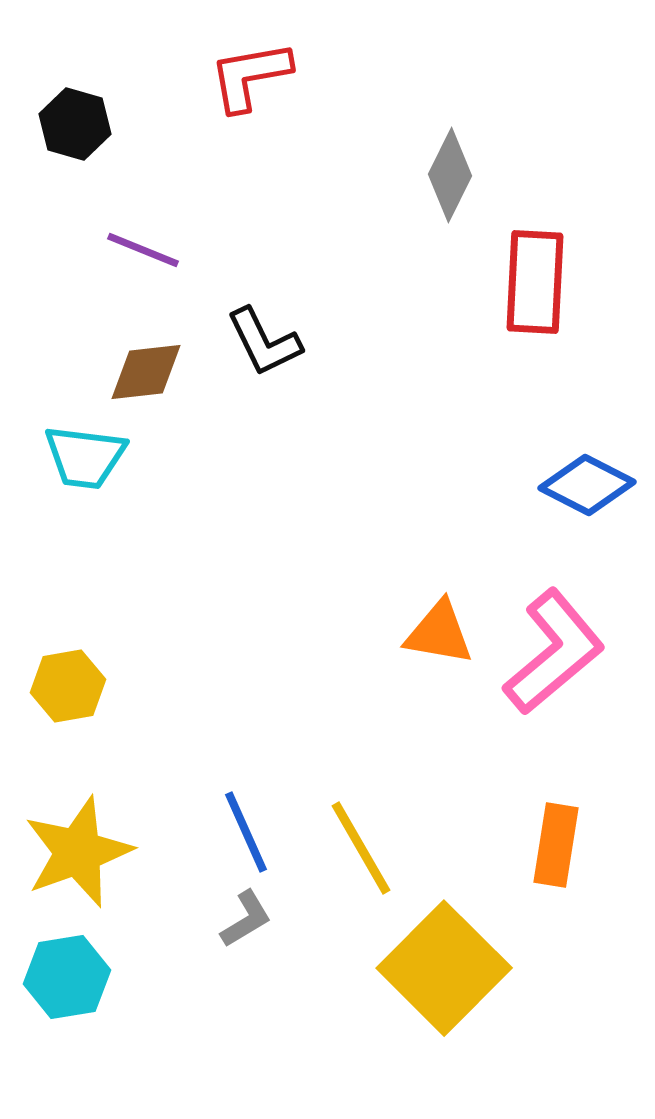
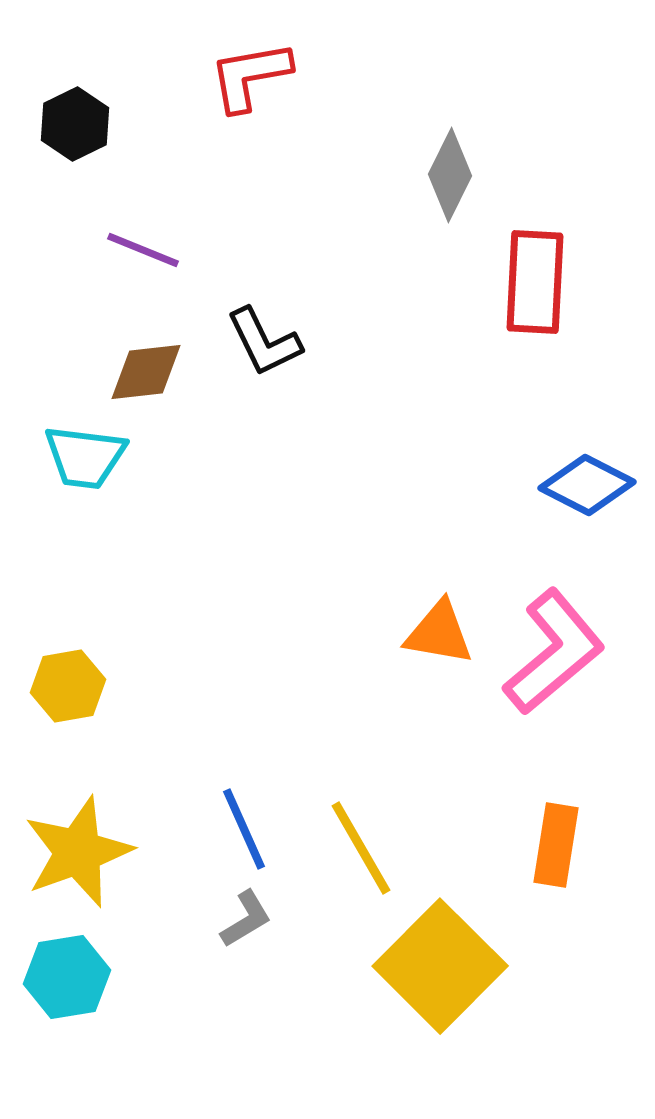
black hexagon: rotated 18 degrees clockwise
blue line: moved 2 px left, 3 px up
yellow square: moved 4 px left, 2 px up
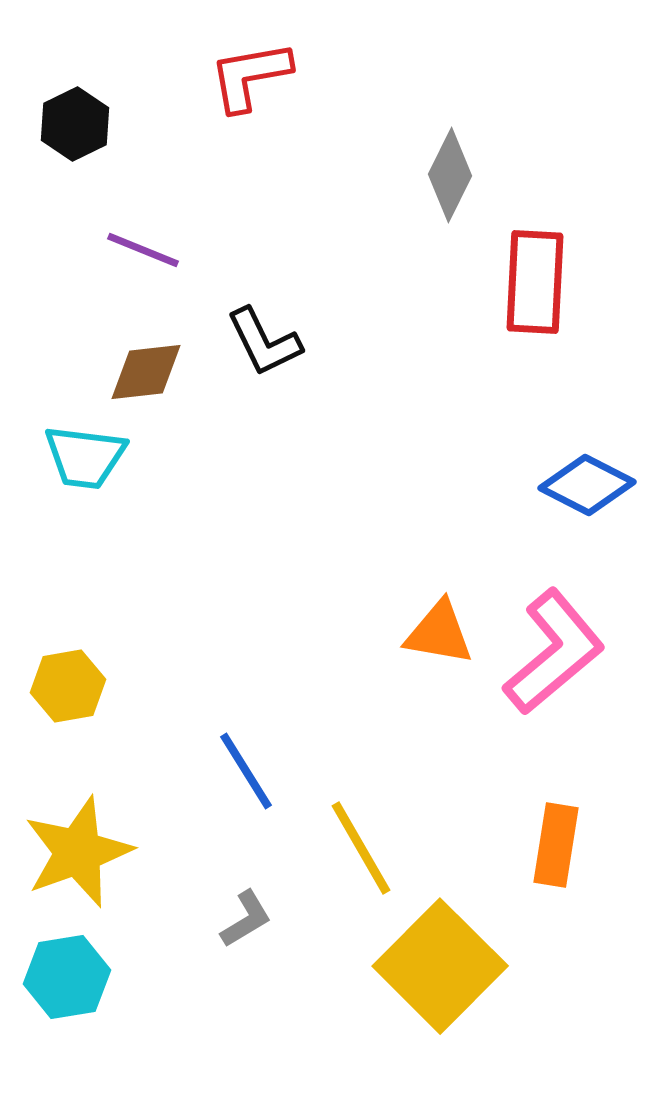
blue line: moved 2 px right, 58 px up; rotated 8 degrees counterclockwise
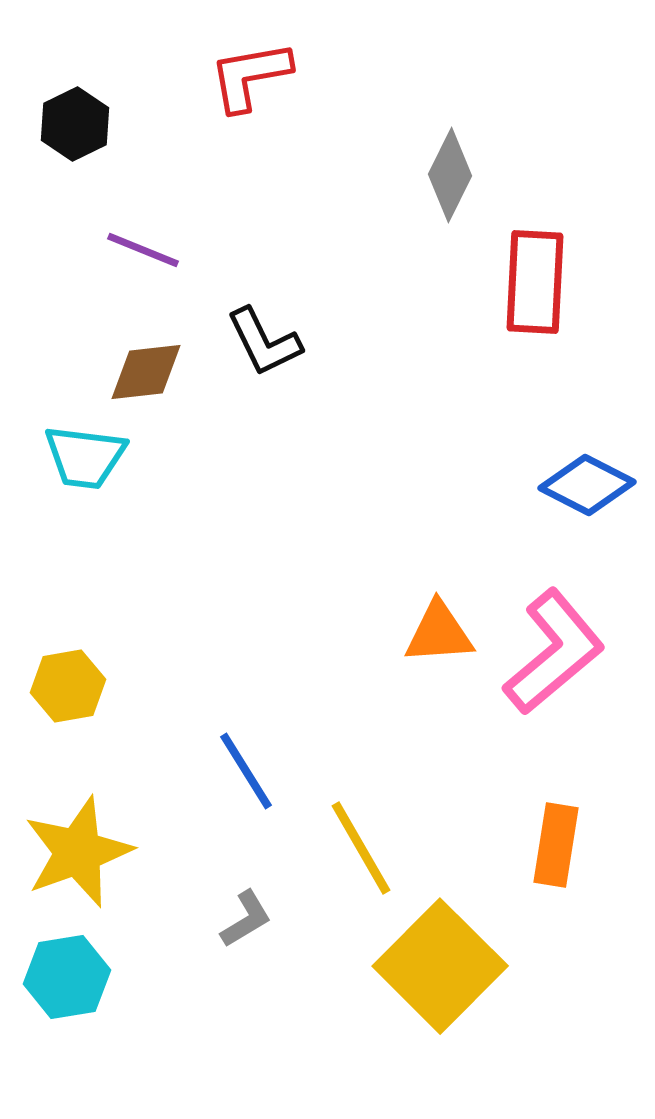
orange triangle: rotated 14 degrees counterclockwise
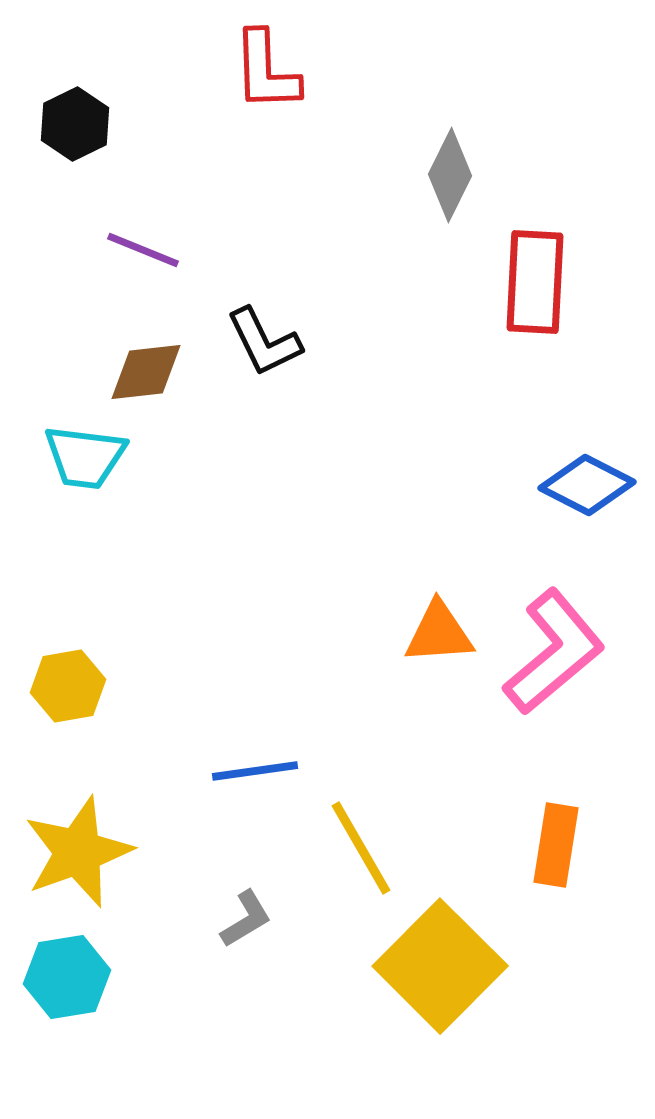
red L-shape: moved 16 px right, 5 px up; rotated 82 degrees counterclockwise
blue line: moved 9 px right; rotated 66 degrees counterclockwise
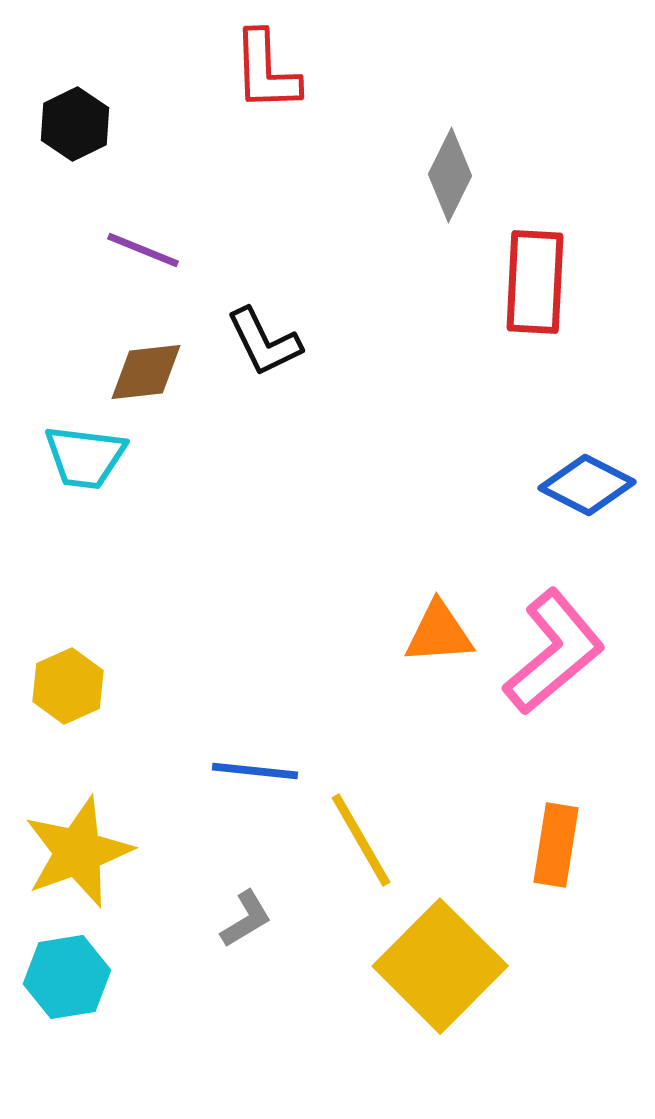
yellow hexagon: rotated 14 degrees counterclockwise
blue line: rotated 14 degrees clockwise
yellow line: moved 8 px up
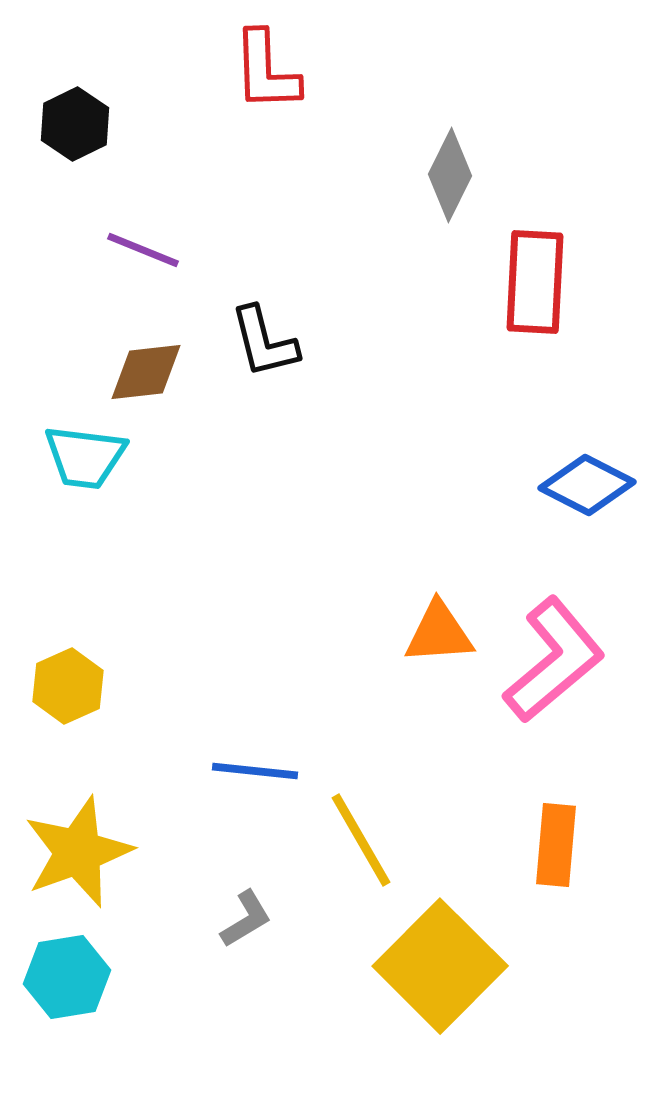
black L-shape: rotated 12 degrees clockwise
pink L-shape: moved 8 px down
orange rectangle: rotated 4 degrees counterclockwise
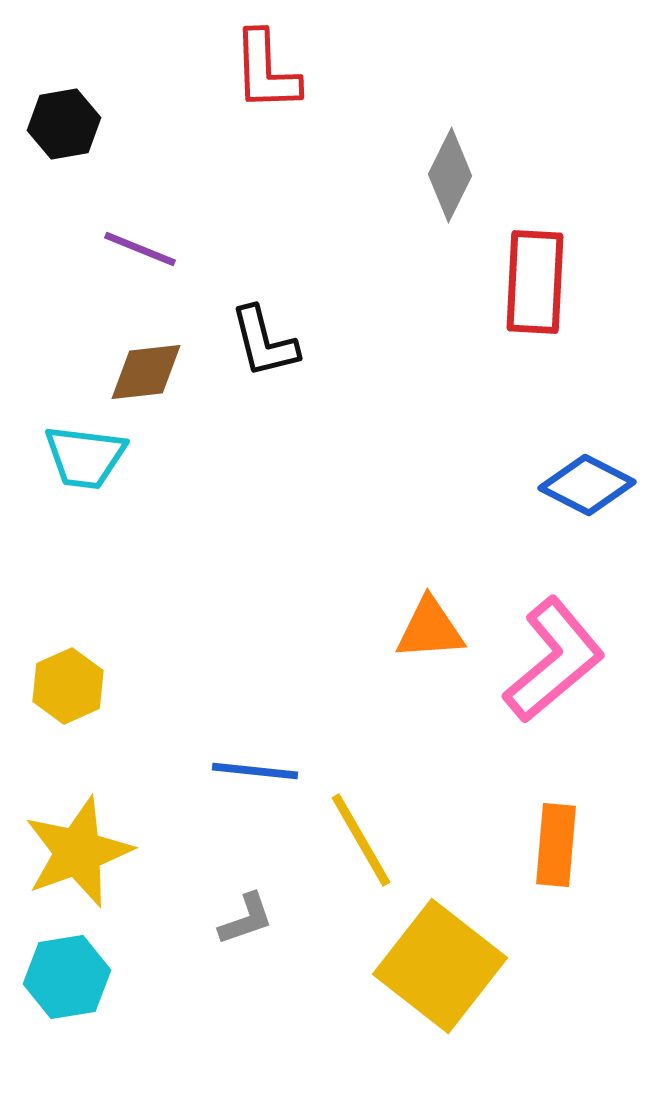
black hexagon: moved 11 px left; rotated 16 degrees clockwise
purple line: moved 3 px left, 1 px up
orange triangle: moved 9 px left, 4 px up
gray L-shape: rotated 12 degrees clockwise
yellow square: rotated 7 degrees counterclockwise
